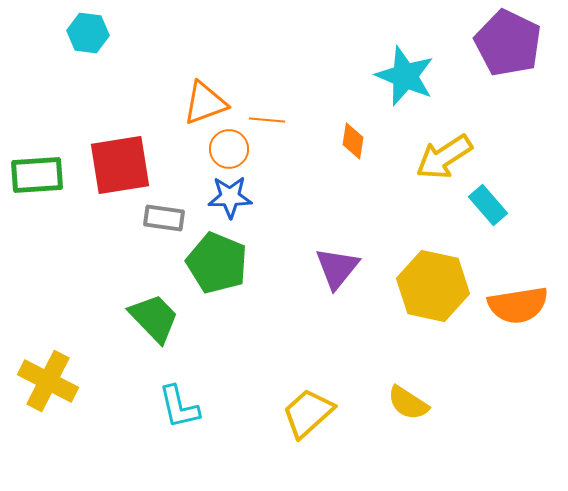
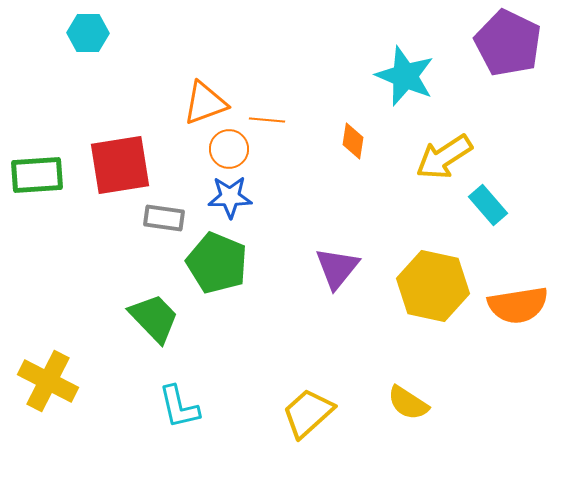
cyan hexagon: rotated 6 degrees counterclockwise
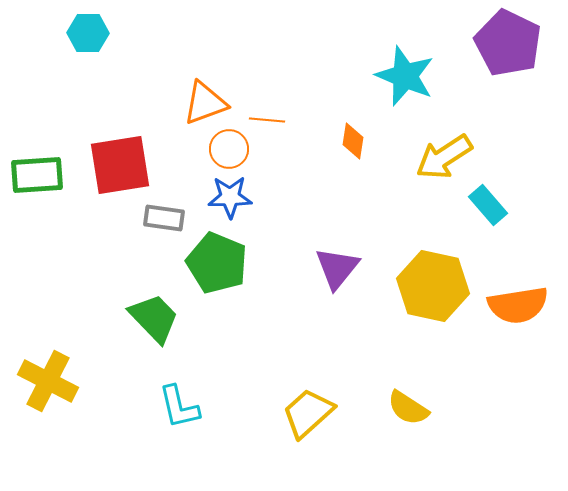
yellow semicircle: moved 5 px down
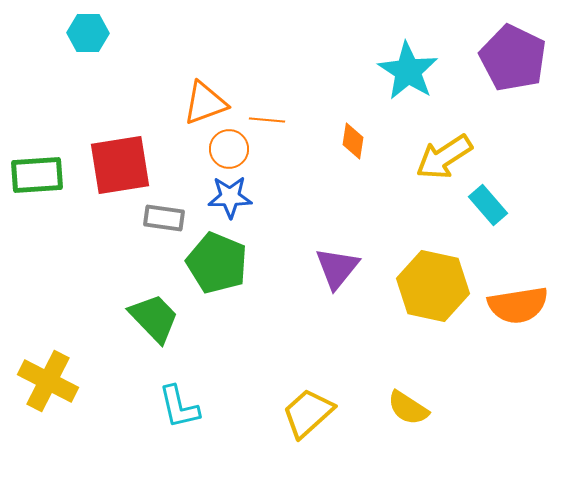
purple pentagon: moved 5 px right, 15 px down
cyan star: moved 3 px right, 5 px up; rotated 10 degrees clockwise
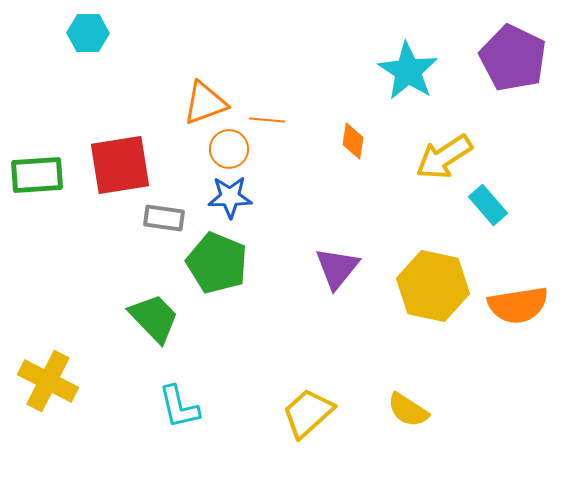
yellow semicircle: moved 2 px down
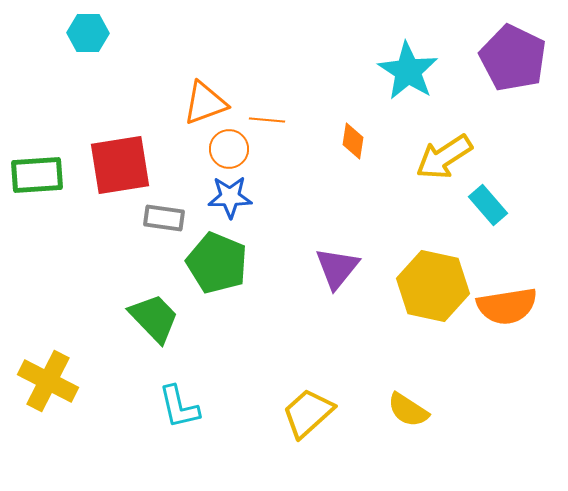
orange semicircle: moved 11 px left, 1 px down
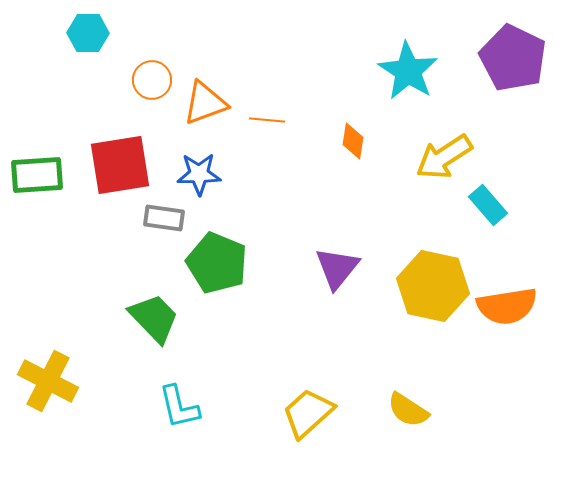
orange circle: moved 77 px left, 69 px up
blue star: moved 31 px left, 23 px up
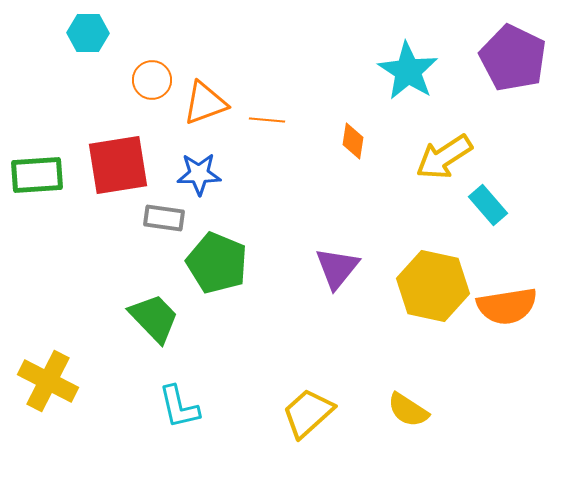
red square: moved 2 px left
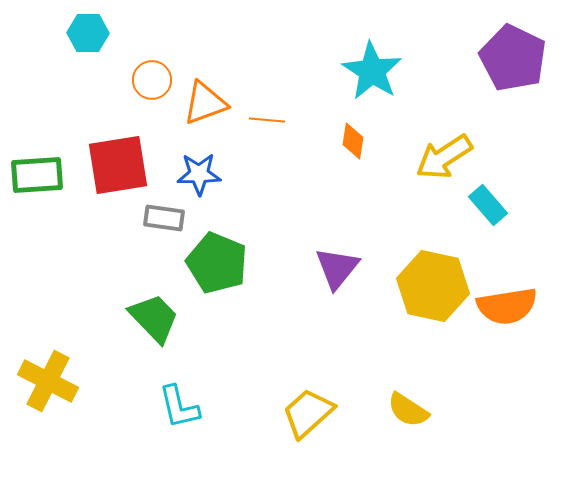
cyan star: moved 36 px left
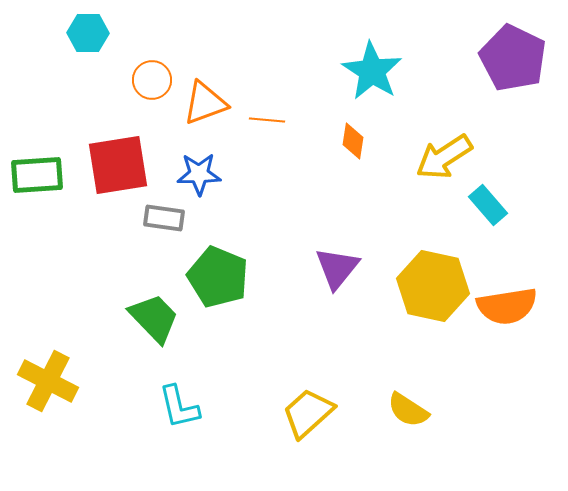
green pentagon: moved 1 px right, 14 px down
